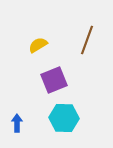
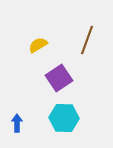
purple square: moved 5 px right, 2 px up; rotated 12 degrees counterclockwise
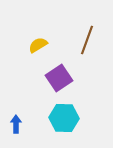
blue arrow: moved 1 px left, 1 px down
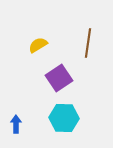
brown line: moved 1 px right, 3 px down; rotated 12 degrees counterclockwise
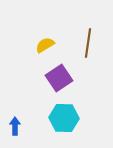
yellow semicircle: moved 7 px right
blue arrow: moved 1 px left, 2 px down
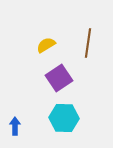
yellow semicircle: moved 1 px right
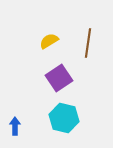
yellow semicircle: moved 3 px right, 4 px up
cyan hexagon: rotated 12 degrees clockwise
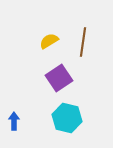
brown line: moved 5 px left, 1 px up
cyan hexagon: moved 3 px right
blue arrow: moved 1 px left, 5 px up
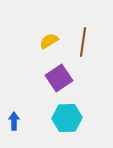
cyan hexagon: rotated 16 degrees counterclockwise
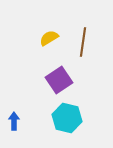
yellow semicircle: moved 3 px up
purple square: moved 2 px down
cyan hexagon: rotated 16 degrees clockwise
